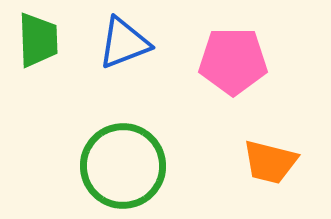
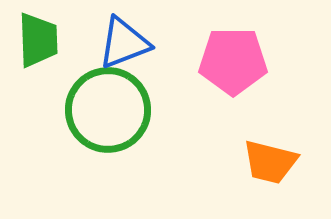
green circle: moved 15 px left, 56 px up
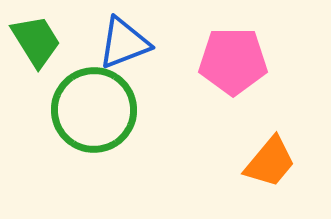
green trapezoid: moved 2 px left, 1 px down; rotated 30 degrees counterclockwise
green circle: moved 14 px left
orange trapezoid: rotated 64 degrees counterclockwise
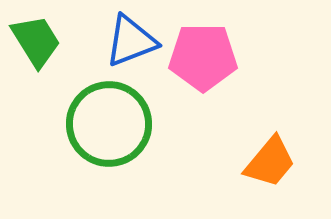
blue triangle: moved 7 px right, 2 px up
pink pentagon: moved 30 px left, 4 px up
green circle: moved 15 px right, 14 px down
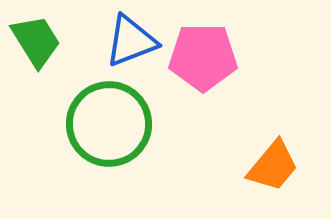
orange trapezoid: moved 3 px right, 4 px down
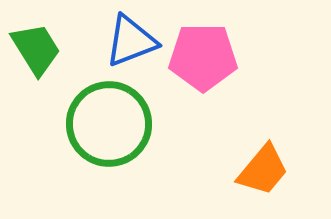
green trapezoid: moved 8 px down
orange trapezoid: moved 10 px left, 4 px down
